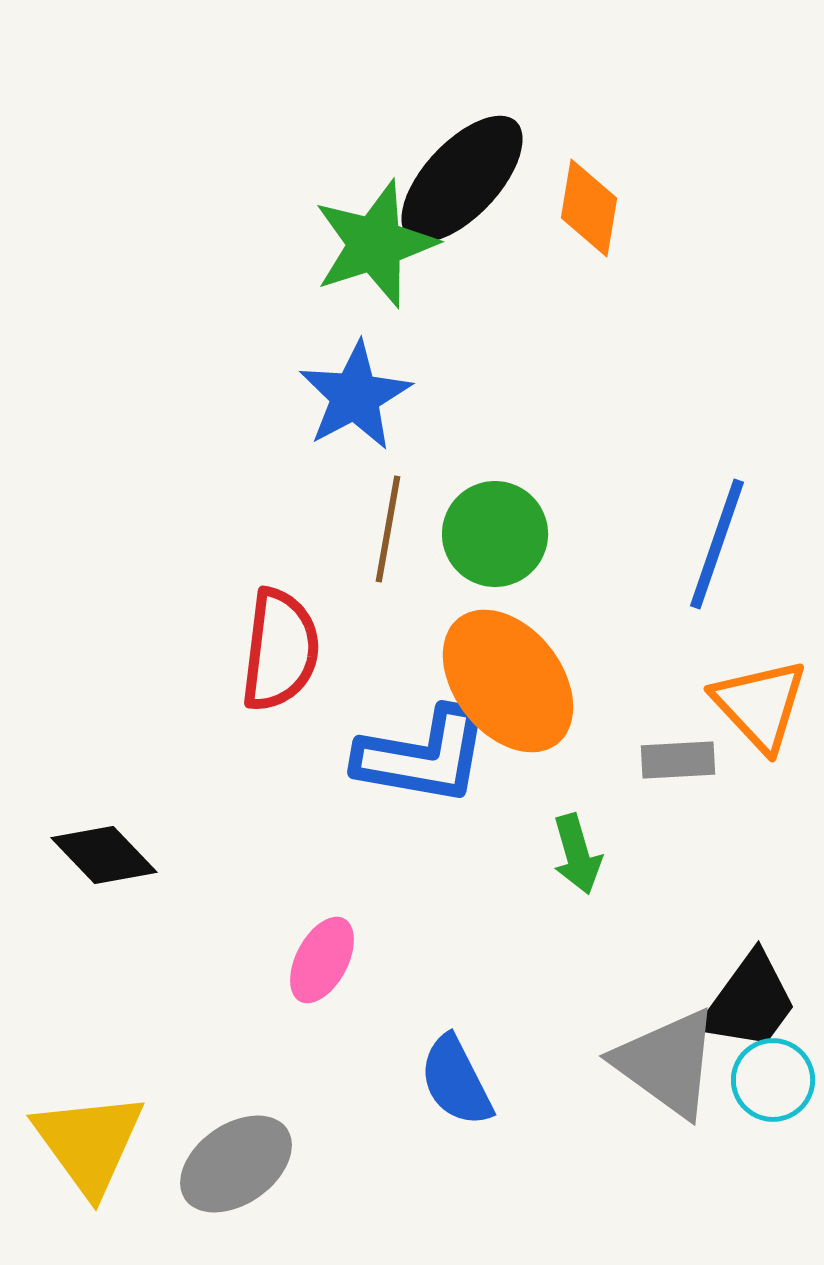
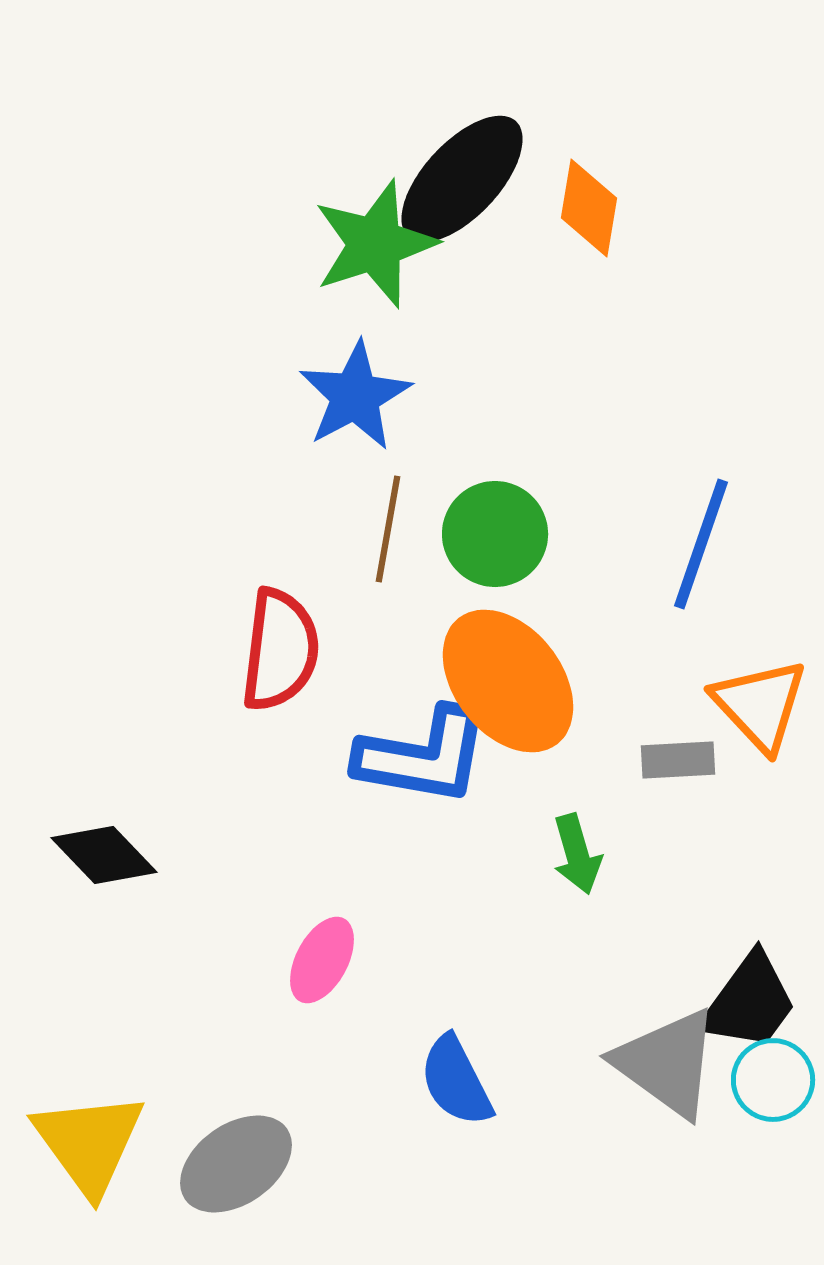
blue line: moved 16 px left
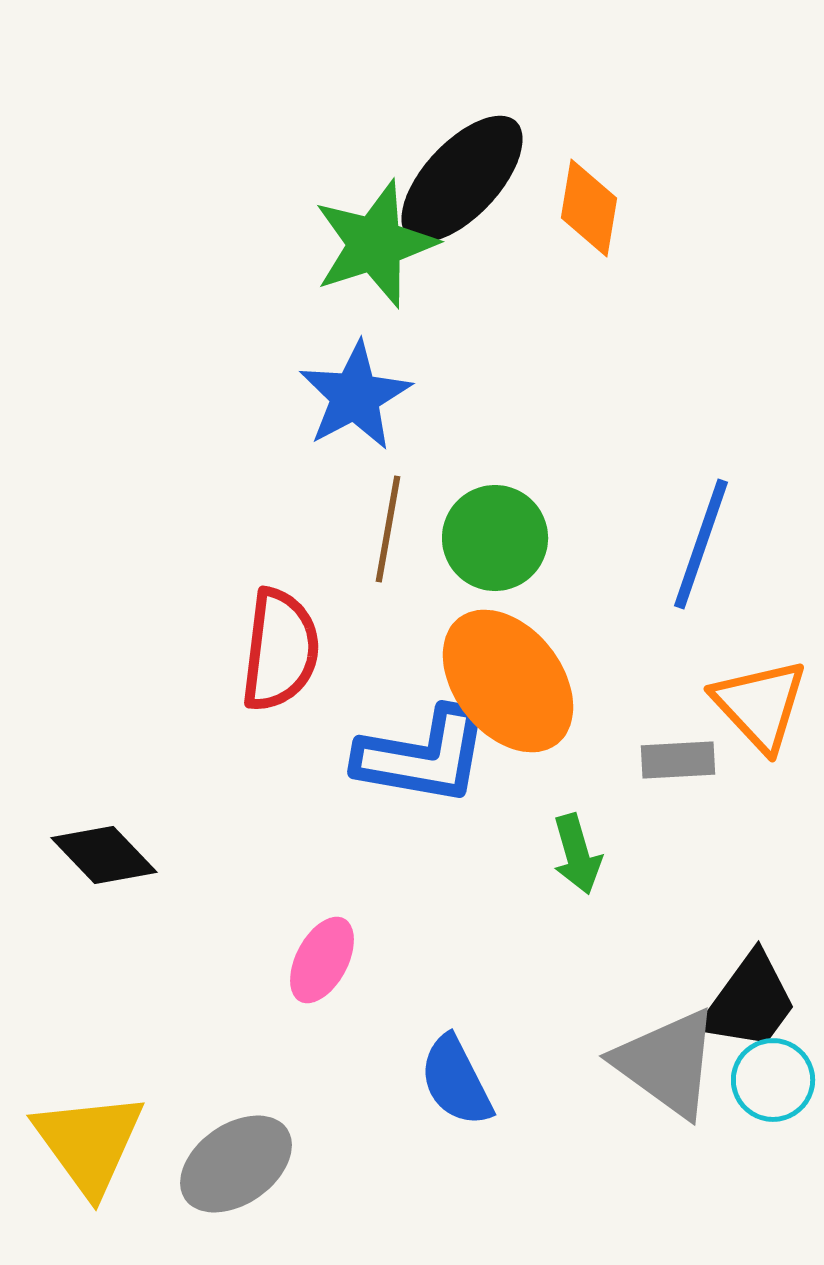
green circle: moved 4 px down
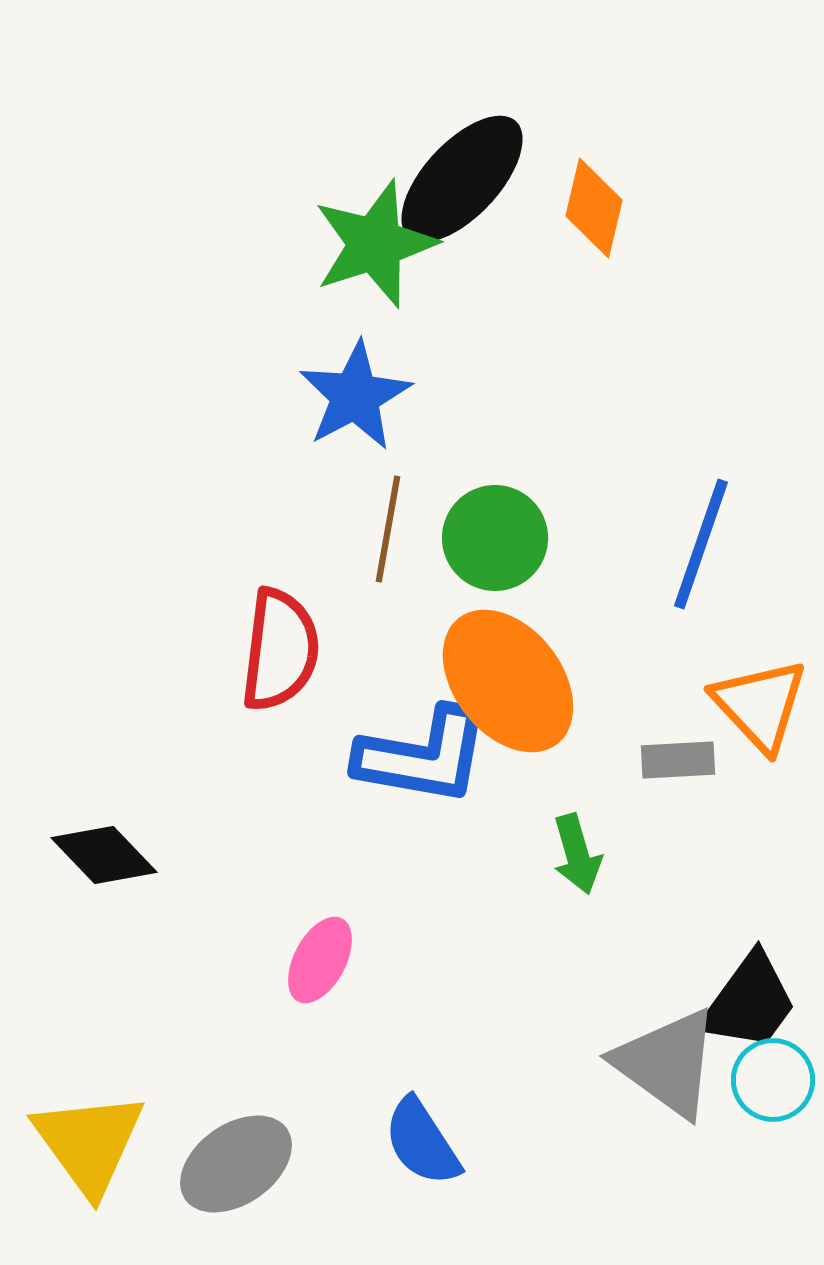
orange diamond: moved 5 px right; rotated 4 degrees clockwise
pink ellipse: moved 2 px left
blue semicircle: moved 34 px left, 61 px down; rotated 6 degrees counterclockwise
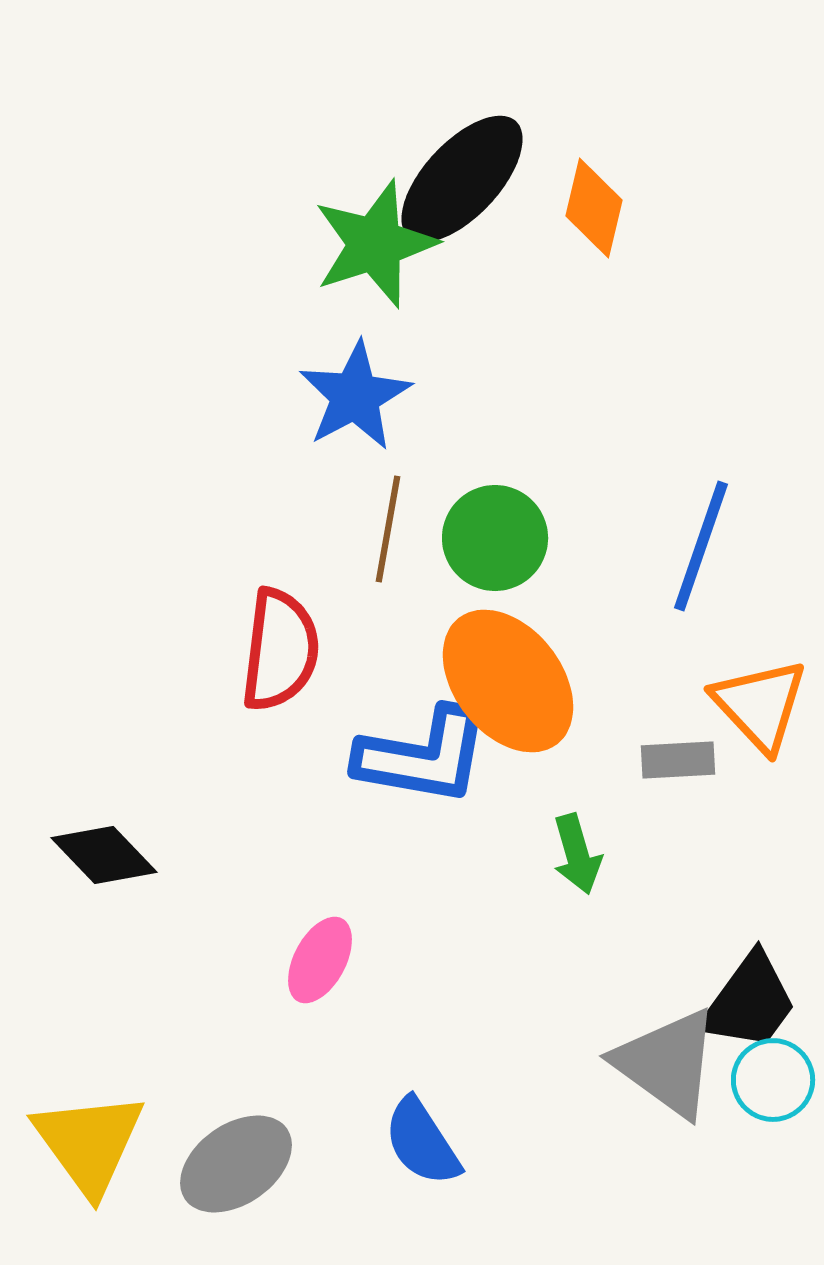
blue line: moved 2 px down
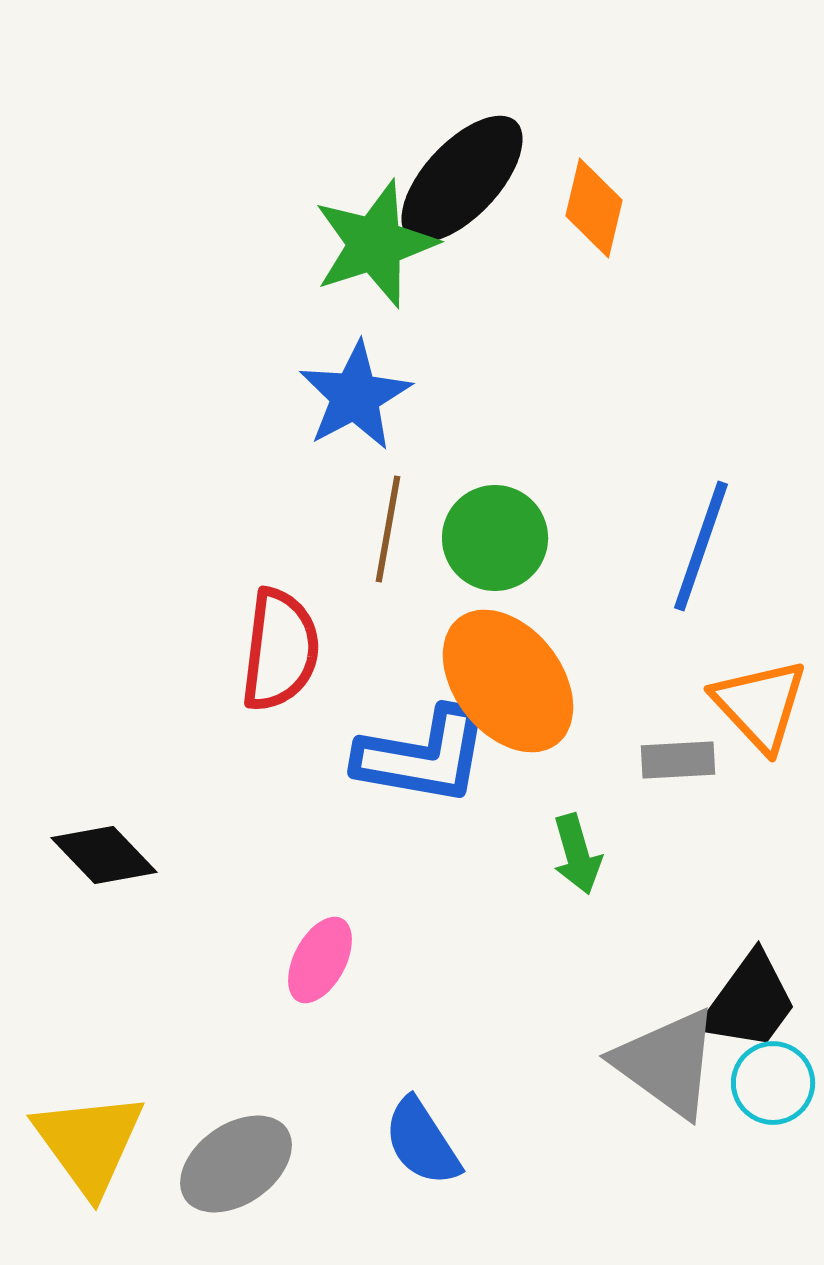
cyan circle: moved 3 px down
